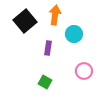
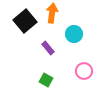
orange arrow: moved 3 px left, 2 px up
purple rectangle: rotated 48 degrees counterclockwise
green square: moved 1 px right, 2 px up
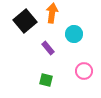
green square: rotated 16 degrees counterclockwise
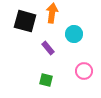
black square: rotated 35 degrees counterclockwise
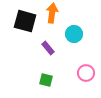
pink circle: moved 2 px right, 2 px down
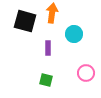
purple rectangle: rotated 40 degrees clockwise
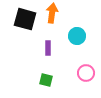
black square: moved 2 px up
cyan circle: moved 3 px right, 2 px down
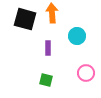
orange arrow: rotated 12 degrees counterclockwise
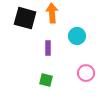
black square: moved 1 px up
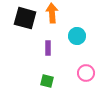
green square: moved 1 px right, 1 px down
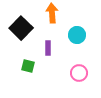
black square: moved 4 px left, 10 px down; rotated 30 degrees clockwise
cyan circle: moved 1 px up
pink circle: moved 7 px left
green square: moved 19 px left, 15 px up
